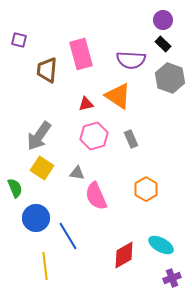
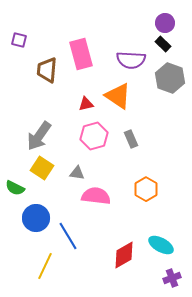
purple circle: moved 2 px right, 3 px down
green semicircle: rotated 138 degrees clockwise
pink semicircle: rotated 120 degrees clockwise
yellow line: rotated 32 degrees clockwise
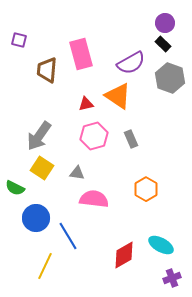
purple semicircle: moved 3 px down; rotated 32 degrees counterclockwise
pink semicircle: moved 2 px left, 3 px down
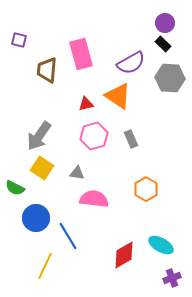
gray hexagon: rotated 16 degrees counterclockwise
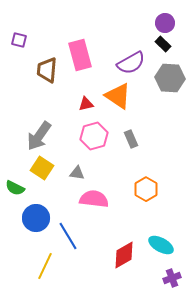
pink rectangle: moved 1 px left, 1 px down
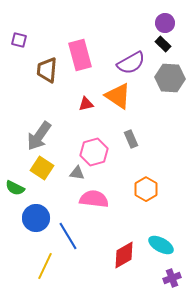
pink hexagon: moved 16 px down
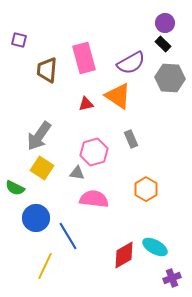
pink rectangle: moved 4 px right, 3 px down
cyan ellipse: moved 6 px left, 2 px down
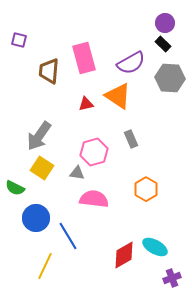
brown trapezoid: moved 2 px right, 1 px down
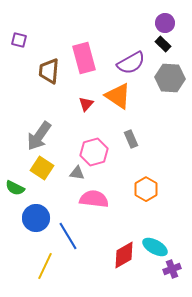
red triangle: rotated 35 degrees counterclockwise
purple cross: moved 9 px up
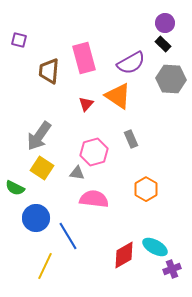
gray hexagon: moved 1 px right, 1 px down
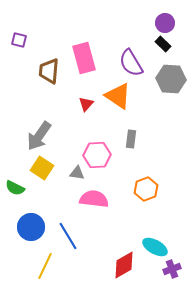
purple semicircle: rotated 88 degrees clockwise
gray rectangle: rotated 30 degrees clockwise
pink hexagon: moved 3 px right, 3 px down; rotated 12 degrees clockwise
orange hexagon: rotated 10 degrees clockwise
blue circle: moved 5 px left, 9 px down
red diamond: moved 10 px down
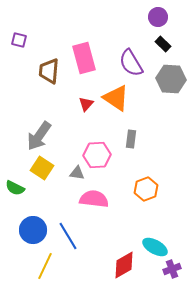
purple circle: moved 7 px left, 6 px up
orange triangle: moved 2 px left, 2 px down
blue circle: moved 2 px right, 3 px down
